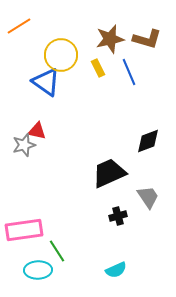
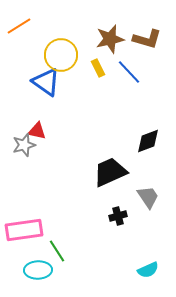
blue line: rotated 20 degrees counterclockwise
black trapezoid: moved 1 px right, 1 px up
cyan semicircle: moved 32 px right
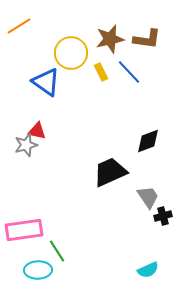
brown L-shape: rotated 8 degrees counterclockwise
yellow circle: moved 10 px right, 2 px up
yellow rectangle: moved 3 px right, 4 px down
gray star: moved 2 px right
black cross: moved 45 px right
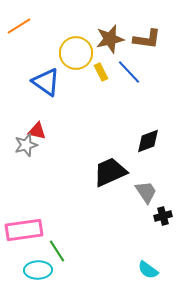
yellow circle: moved 5 px right
gray trapezoid: moved 2 px left, 5 px up
cyan semicircle: rotated 60 degrees clockwise
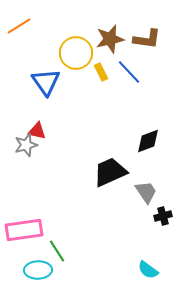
blue triangle: rotated 20 degrees clockwise
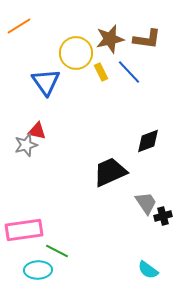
gray trapezoid: moved 11 px down
green line: rotated 30 degrees counterclockwise
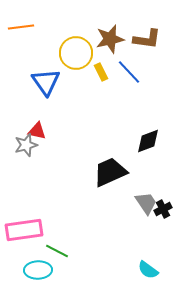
orange line: moved 2 px right, 1 px down; rotated 25 degrees clockwise
black cross: moved 7 px up; rotated 12 degrees counterclockwise
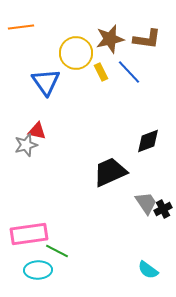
pink rectangle: moved 5 px right, 4 px down
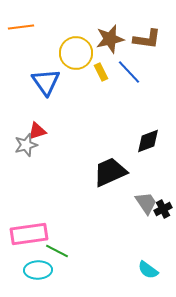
red triangle: rotated 30 degrees counterclockwise
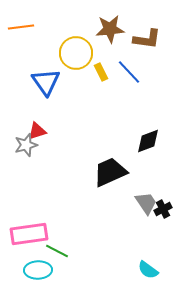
brown star: moved 10 px up; rotated 8 degrees clockwise
